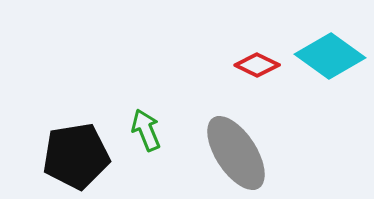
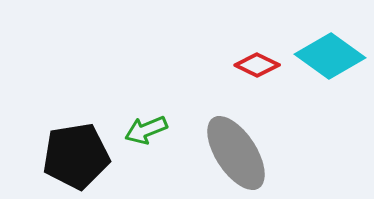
green arrow: rotated 90 degrees counterclockwise
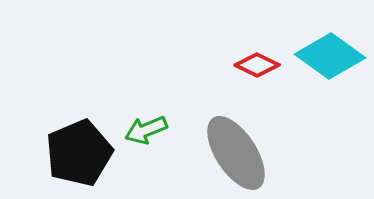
black pentagon: moved 3 px right, 3 px up; rotated 14 degrees counterclockwise
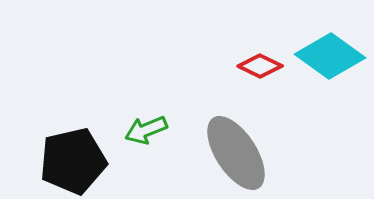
red diamond: moved 3 px right, 1 px down
black pentagon: moved 6 px left, 8 px down; rotated 10 degrees clockwise
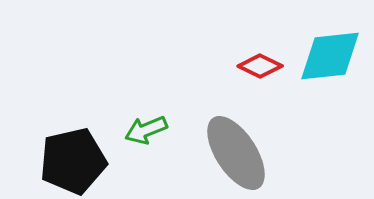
cyan diamond: rotated 42 degrees counterclockwise
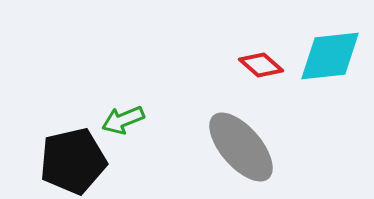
red diamond: moved 1 px right, 1 px up; rotated 15 degrees clockwise
green arrow: moved 23 px left, 10 px up
gray ellipse: moved 5 px right, 6 px up; rotated 8 degrees counterclockwise
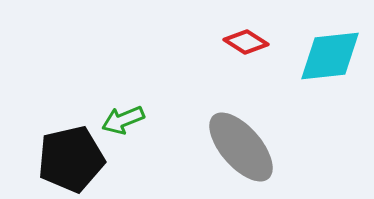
red diamond: moved 15 px left, 23 px up; rotated 9 degrees counterclockwise
black pentagon: moved 2 px left, 2 px up
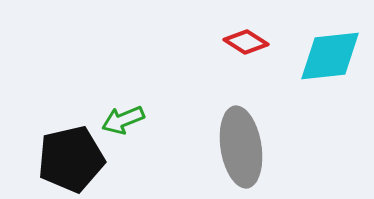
gray ellipse: rotated 32 degrees clockwise
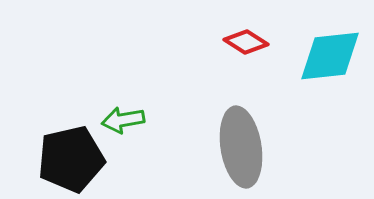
green arrow: rotated 12 degrees clockwise
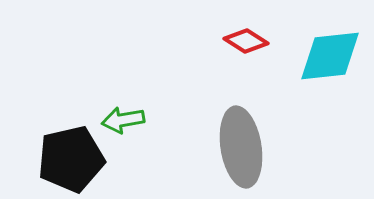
red diamond: moved 1 px up
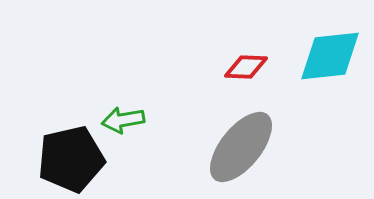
red diamond: moved 26 px down; rotated 30 degrees counterclockwise
gray ellipse: rotated 48 degrees clockwise
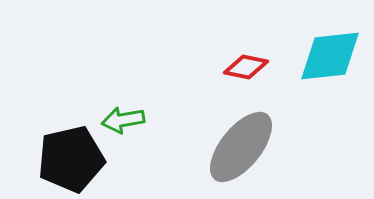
red diamond: rotated 9 degrees clockwise
